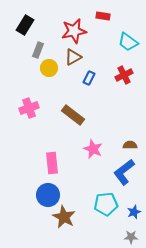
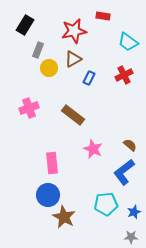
brown triangle: moved 2 px down
brown semicircle: rotated 40 degrees clockwise
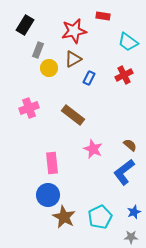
cyan pentagon: moved 6 px left, 13 px down; rotated 20 degrees counterclockwise
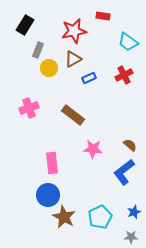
blue rectangle: rotated 40 degrees clockwise
pink star: rotated 18 degrees counterclockwise
